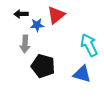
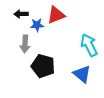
red triangle: rotated 18 degrees clockwise
blue triangle: rotated 24 degrees clockwise
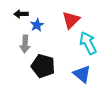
red triangle: moved 15 px right, 5 px down; rotated 24 degrees counterclockwise
blue star: rotated 24 degrees counterclockwise
cyan arrow: moved 1 px left, 2 px up
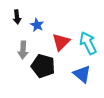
black arrow: moved 4 px left, 3 px down; rotated 96 degrees counterclockwise
red triangle: moved 10 px left, 22 px down
blue star: rotated 16 degrees counterclockwise
gray arrow: moved 2 px left, 6 px down
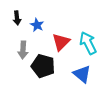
black arrow: moved 1 px down
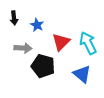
black arrow: moved 3 px left
gray arrow: moved 2 px up; rotated 90 degrees counterclockwise
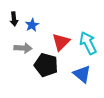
black arrow: moved 1 px down
blue star: moved 5 px left; rotated 16 degrees clockwise
black pentagon: moved 3 px right, 1 px up
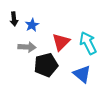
gray arrow: moved 4 px right, 1 px up
black pentagon: rotated 30 degrees counterclockwise
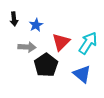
blue star: moved 4 px right
cyan arrow: rotated 60 degrees clockwise
black pentagon: rotated 20 degrees counterclockwise
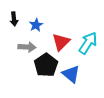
blue triangle: moved 11 px left
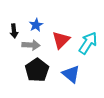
black arrow: moved 12 px down
red triangle: moved 2 px up
gray arrow: moved 4 px right, 2 px up
black pentagon: moved 9 px left, 5 px down
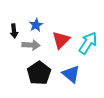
black pentagon: moved 2 px right, 3 px down
